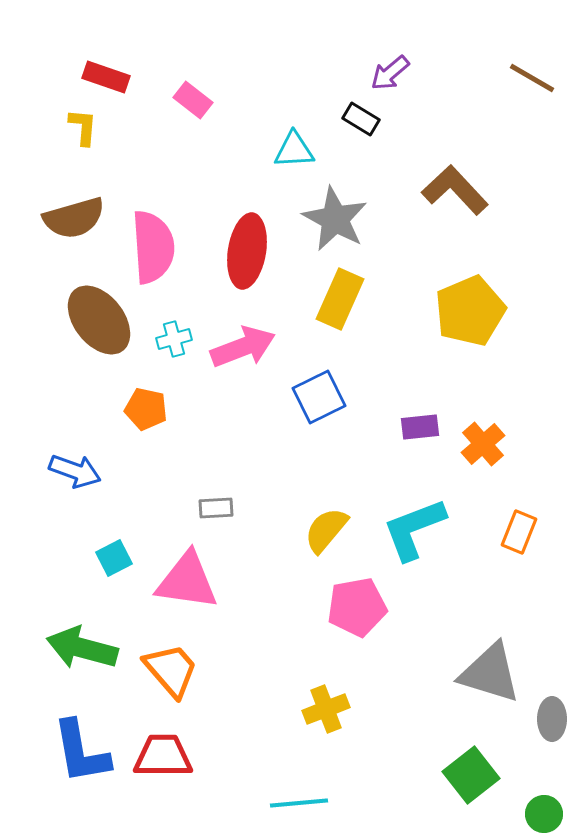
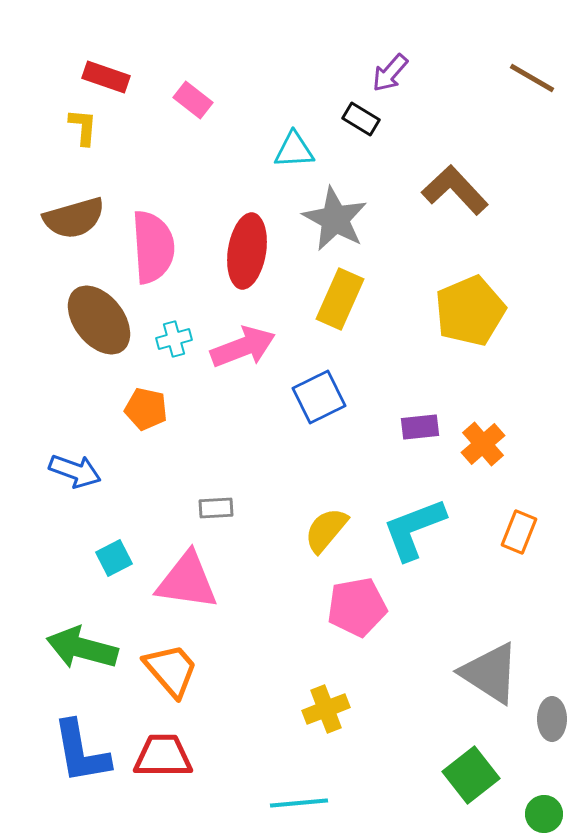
purple arrow: rotated 9 degrees counterclockwise
gray triangle: rotated 16 degrees clockwise
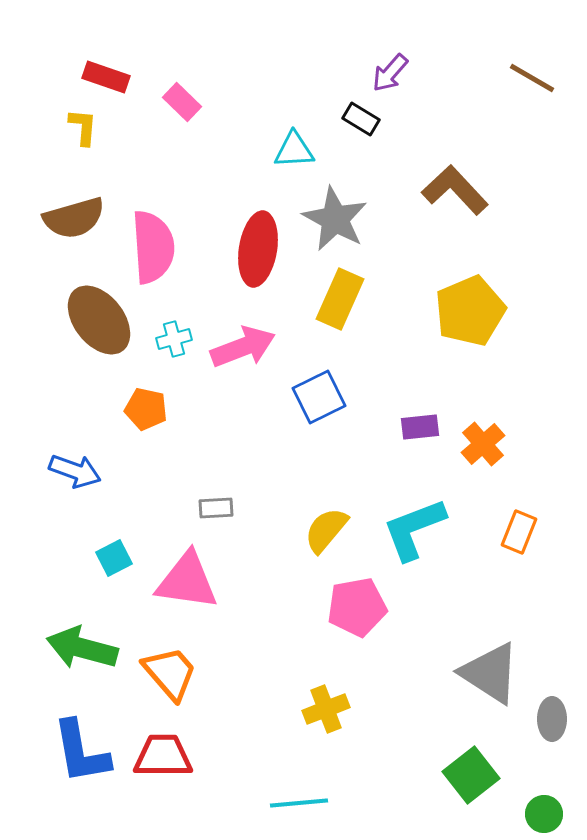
pink rectangle: moved 11 px left, 2 px down; rotated 6 degrees clockwise
red ellipse: moved 11 px right, 2 px up
orange trapezoid: moved 1 px left, 3 px down
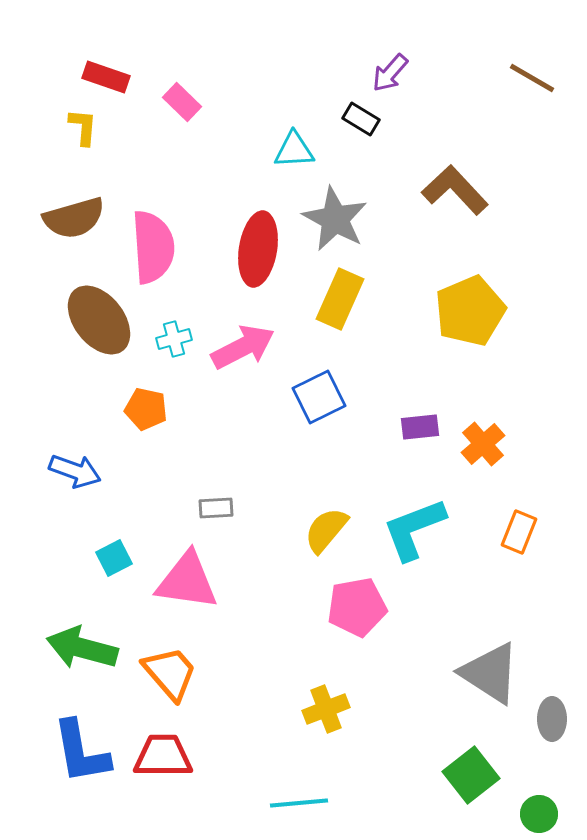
pink arrow: rotated 6 degrees counterclockwise
green circle: moved 5 px left
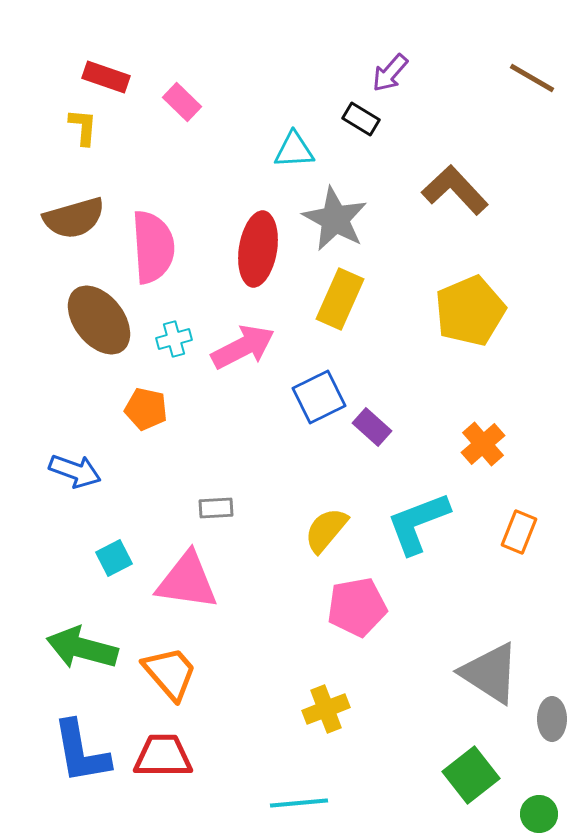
purple rectangle: moved 48 px left; rotated 48 degrees clockwise
cyan L-shape: moved 4 px right, 6 px up
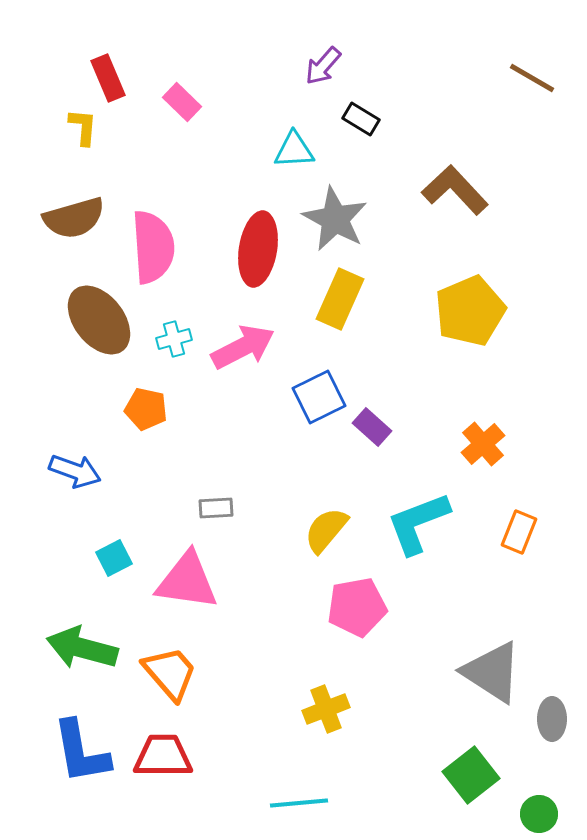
purple arrow: moved 67 px left, 7 px up
red rectangle: moved 2 px right, 1 px down; rotated 48 degrees clockwise
gray triangle: moved 2 px right, 1 px up
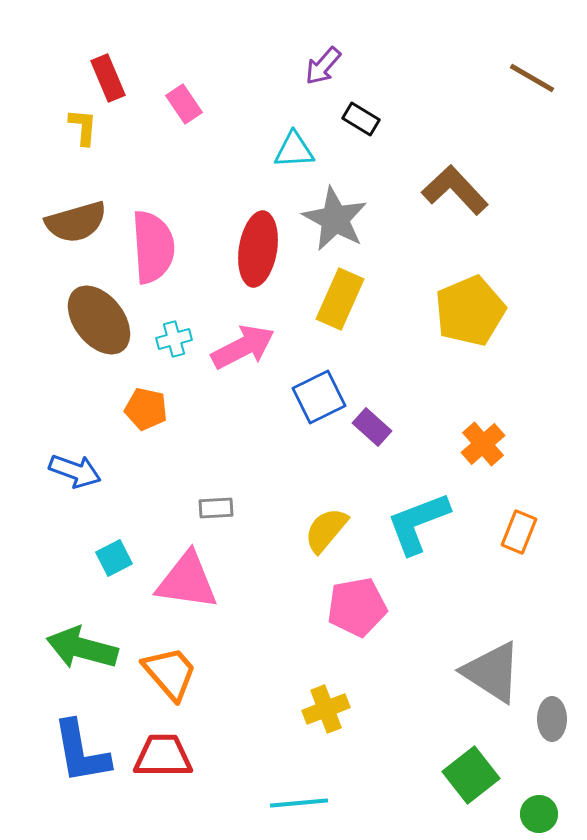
pink rectangle: moved 2 px right, 2 px down; rotated 12 degrees clockwise
brown semicircle: moved 2 px right, 4 px down
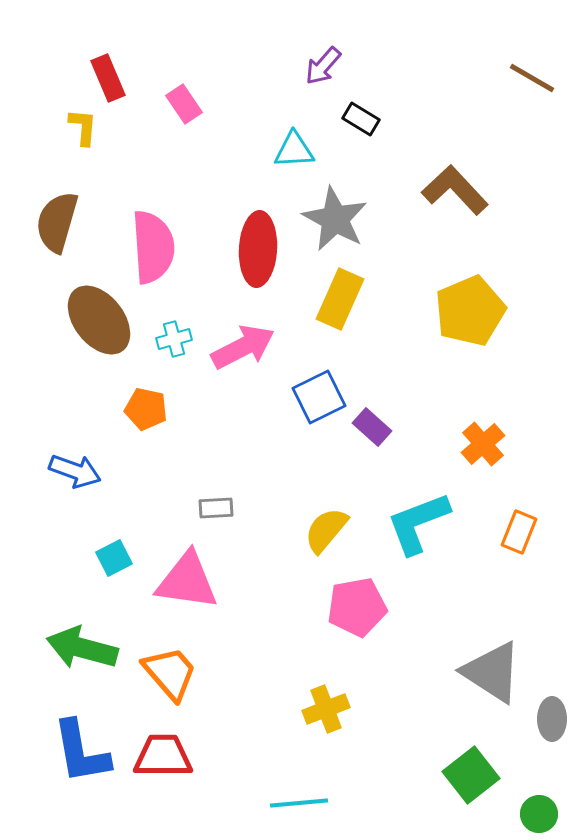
brown semicircle: moved 19 px left; rotated 122 degrees clockwise
red ellipse: rotated 6 degrees counterclockwise
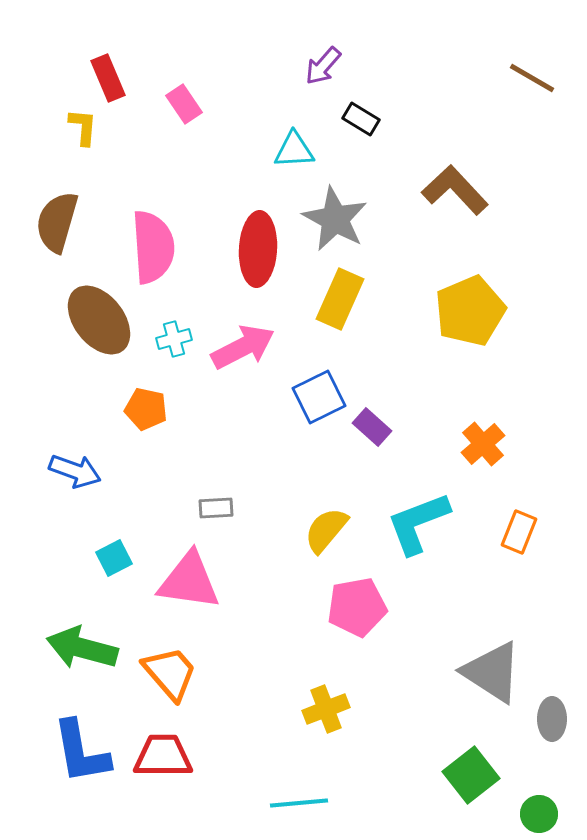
pink triangle: moved 2 px right
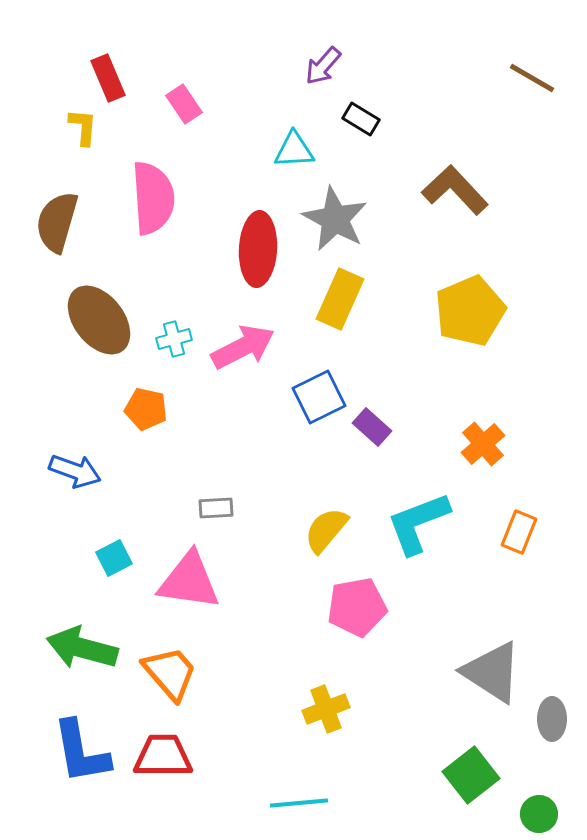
pink semicircle: moved 49 px up
